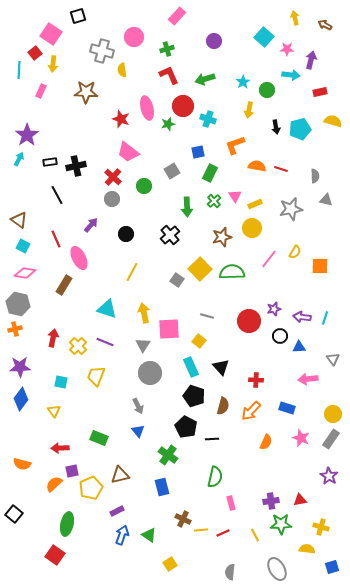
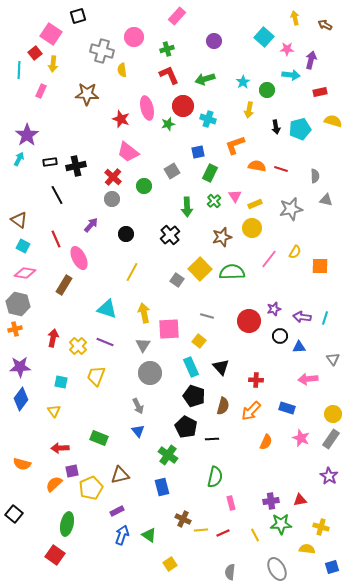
brown star at (86, 92): moved 1 px right, 2 px down
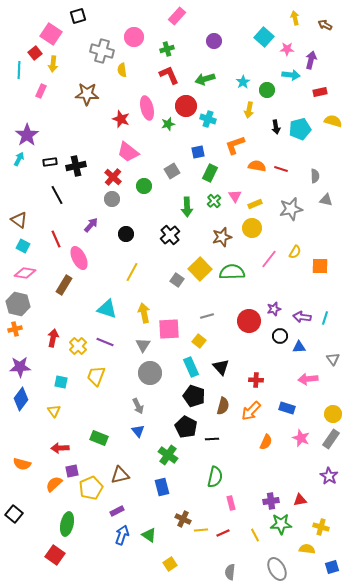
red circle at (183, 106): moved 3 px right
gray line at (207, 316): rotated 32 degrees counterclockwise
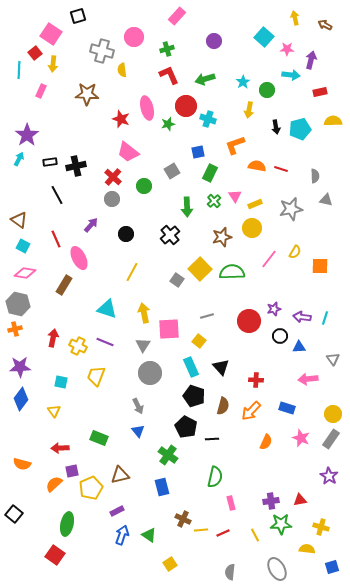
yellow semicircle at (333, 121): rotated 18 degrees counterclockwise
yellow cross at (78, 346): rotated 18 degrees counterclockwise
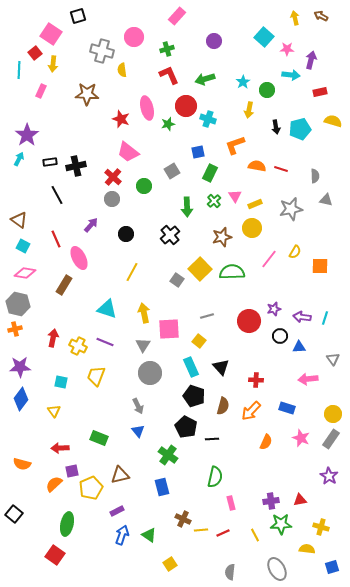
brown arrow at (325, 25): moved 4 px left, 9 px up
yellow semicircle at (333, 121): rotated 18 degrees clockwise
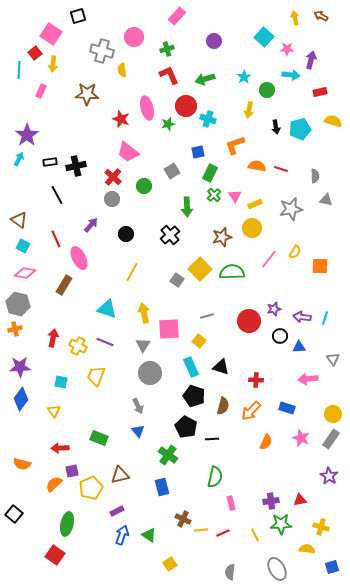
cyan star at (243, 82): moved 1 px right, 5 px up
green cross at (214, 201): moved 6 px up
black triangle at (221, 367): rotated 30 degrees counterclockwise
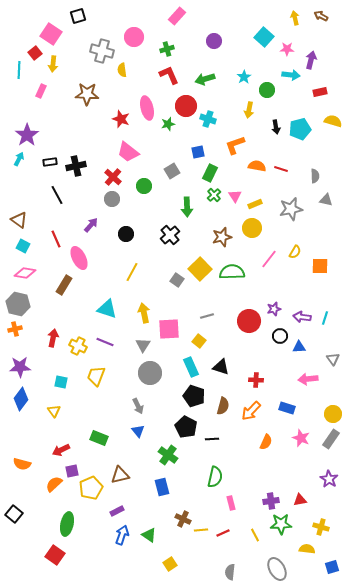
red arrow at (60, 448): moved 1 px right, 2 px down; rotated 24 degrees counterclockwise
purple star at (329, 476): moved 3 px down
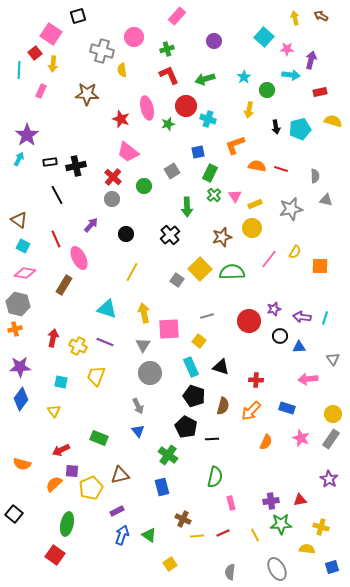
purple square at (72, 471): rotated 16 degrees clockwise
yellow line at (201, 530): moved 4 px left, 6 px down
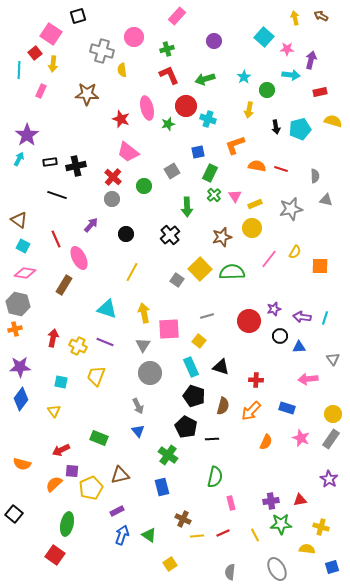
black line at (57, 195): rotated 42 degrees counterclockwise
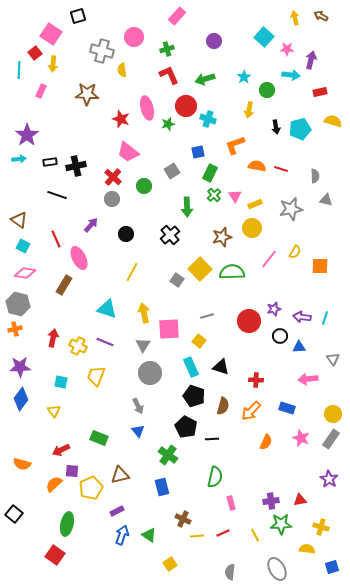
cyan arrow at (19, 159): rotated 56 degrees clockwise
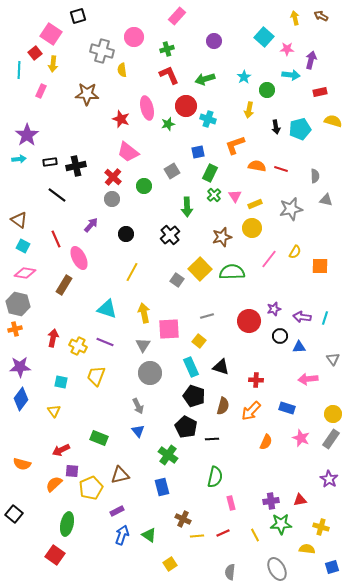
black line at (57, 195): rotated 18 degrees clockwise
